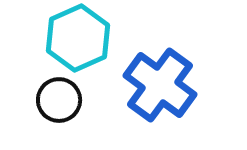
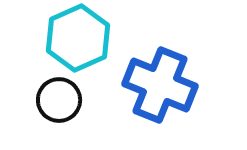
blue cross: rotated 14 degrees counterclockwise
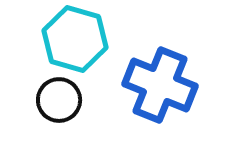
cyan hexagon: moved 3 px left, 1 px down; rotated 20 degrees counterclockwise
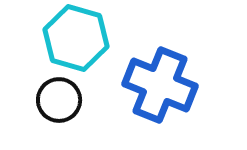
cyan hexagon: moved 1 px right, 1 px up
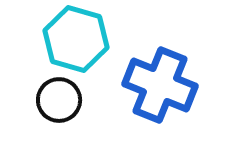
cyan hexagon: moved 1 px down
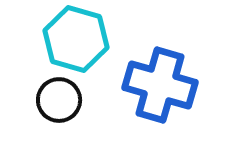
blue cross: rotated 6 degrees counterclockwise
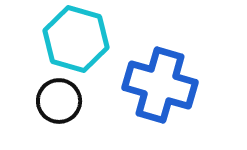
black circle: moved 1 px down
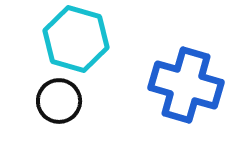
blue cross: moved 26 px right
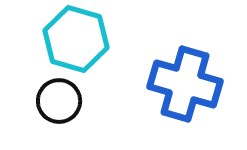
blue cross: moved 1 px left, 1 px up
